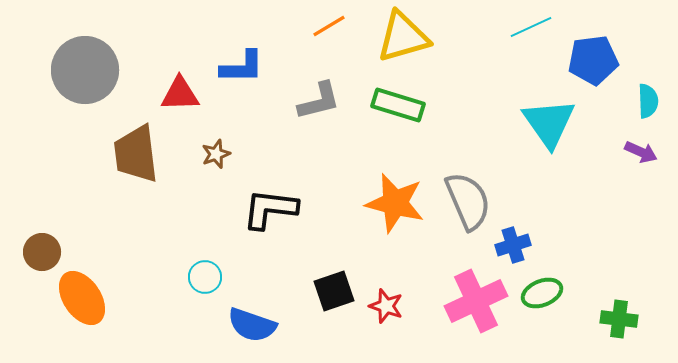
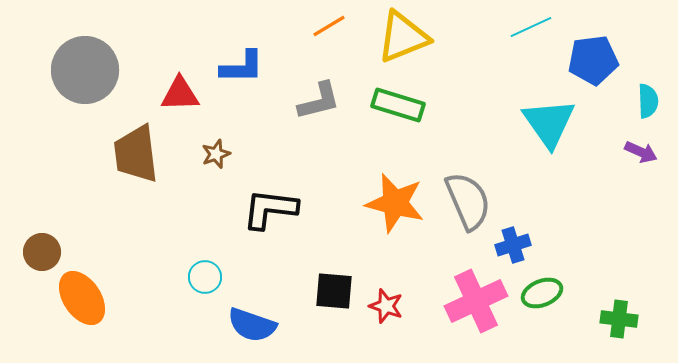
yellow triangle: rotated 6 degrees counterclockwise
black square: rotated 24 degrees clockwise
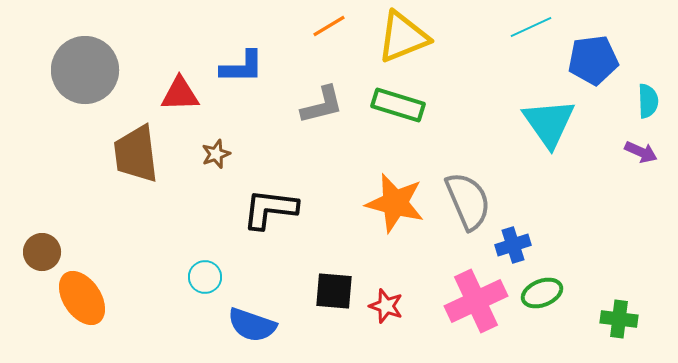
gray L-shape: moved 3 px right, 4 px down
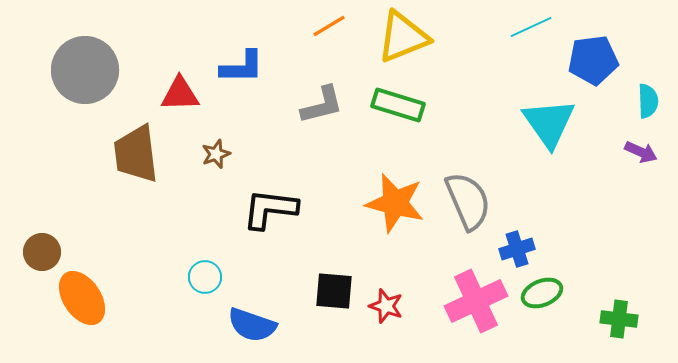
blue cross: moved 4 px right, 4 px down
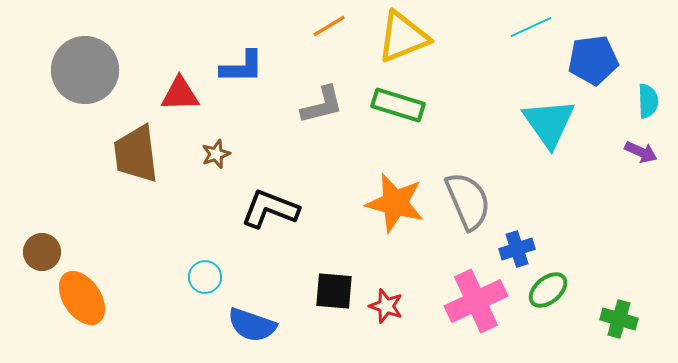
black L-shape: rotated 14 degrees clockwise
green ellipse: moved 6 px right, 3 px up; rotated 18 degrees counterclockwise
green cross: rotated 9 degrees clockwise
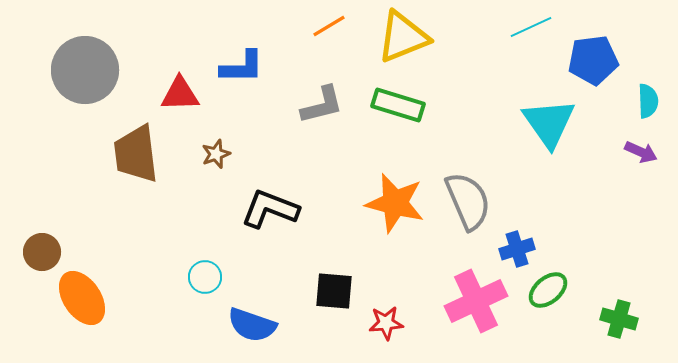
red star: moved 17 px down; rotated 24 degrees counterclockwise
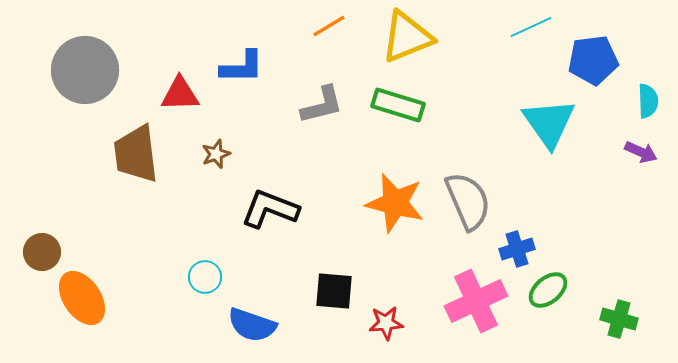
yellow triangle: moved 4 px right
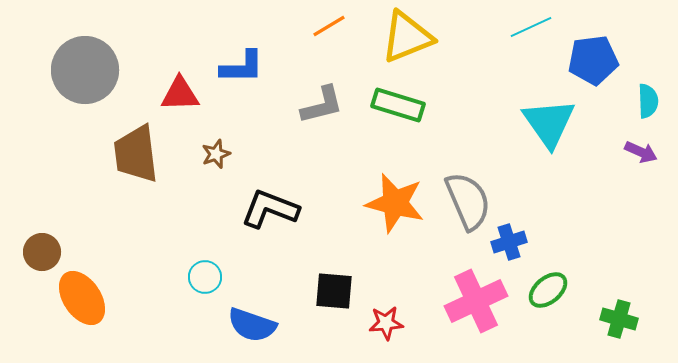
blue cross: moved 8 px left, 7 px up
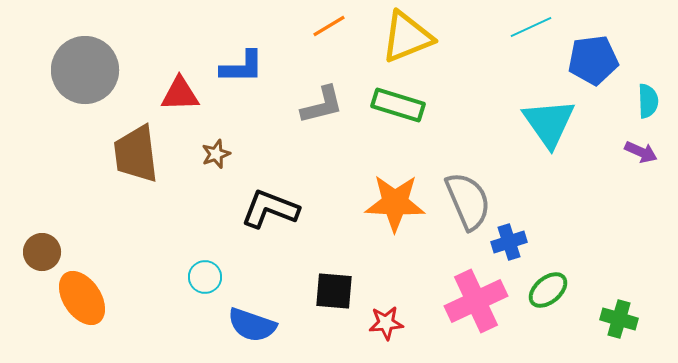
orange star: rotated 12 degrees counterclockwise
